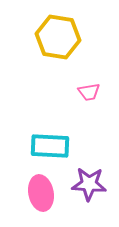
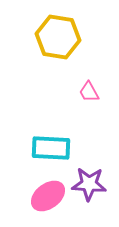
pink trapezoid: rotated 70 degrees clockwise
cyan rectangle: moved 1 px right, 2 px down
pink ellipse: moved 7 px right, 3 px down; rotated 64 degrees clockwise
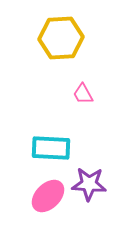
yellow hexagon: moved 3 px right, 1 px down; rotated 12 degrees counterclockwise
pink trapezoid: moved 6 px left, 2 px down
pink ellipse: rotated 8 degrees counterclockwise
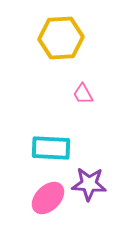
pink ellipse: moved 2 px down
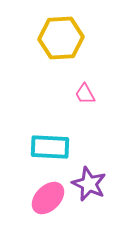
pink trapezoid: moved 2 px right
cyan rectangle: moved 1 px left, 1 px up
purple star: rotated 20 degrees clockwise
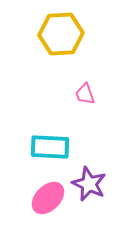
yellow hexagon: moved 4 px up
pink trapezoid: rotated 10 degrees clockwise
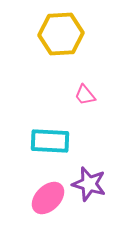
pink trapezoid: moved 1 px down; rotated 20 degrees counterclockwise
cyan rectangle: moved 6 px up
purple star: rotated 8 degrees counterclockwise
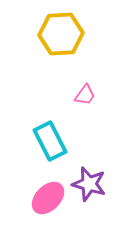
pink trapezoid: rotated 105 degrees counterclockwise
cyan rectangle: rotated 60 degrees clockwise
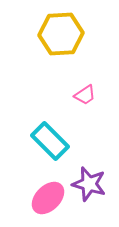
pink trapezoid: rotated 20 degrees clockwise
cyan rectangle: rotated 18 degrees counterclockwise
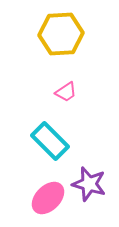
pink trapezoid: moved 19 px left, 3 px up
